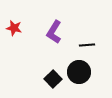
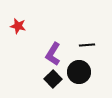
red star: moved 4 px right, 2 px up
purple L-shape: moved 1 px left, 22 px down
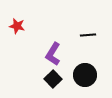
red star: moved 1 px left
black line: moved 1 px right, 10 px up
black circle: moved 6 px right, 3 px down
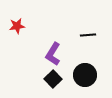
red star: rotated 21 degrees counterclockwise
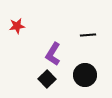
black square: moved 6 px left
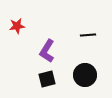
purple L-shape: moved 6 px left, 3 px up
black square: rotated 30 degrees clockwise
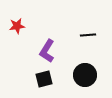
black square: moved 3 px left
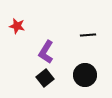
red star: rotated 21 degrees clockwise
purple L-shape: moved 1 px left, 1 px down
black square: moved 1 px right, 1 px up; rotated 24 degrees counterclockwise
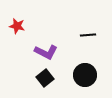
purple L-shape: rotated 95 degrees counterclockwise
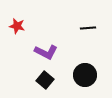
black line: moved 7 px up
black square: moved 2 px down; rotated 12 degrees counterclockwise
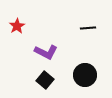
red star: rotated 28 degrees clockwise
